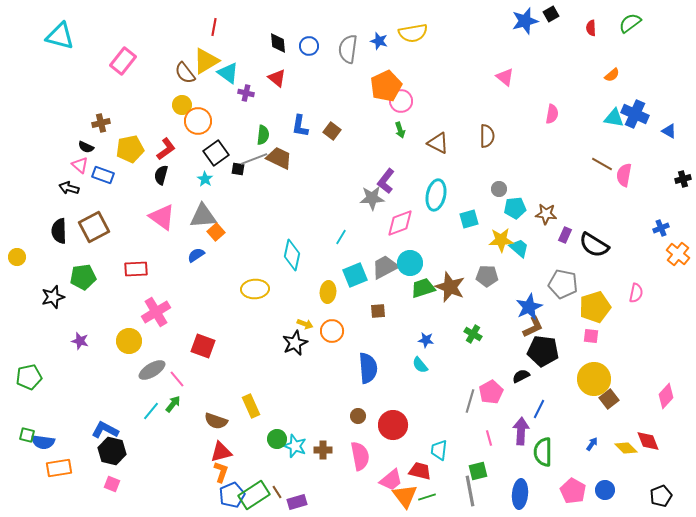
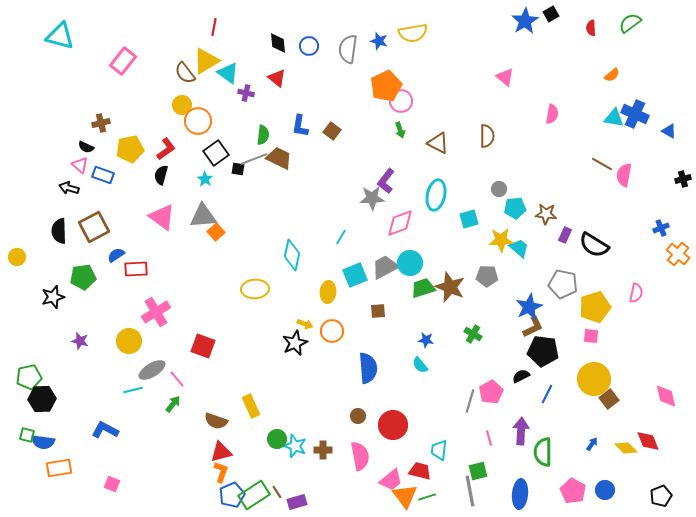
blue star at (525, 21): rotated 16 degrees counterclockwise
blue semicircle at (196, 255): moved 80 px left
pink diamond at (666, 396): rotated 55 degrees counterclockwise
blue line at (539, 409): moved 8 px right, 15 px up
cyan line at (151, 411): moved 18 px left, 21 px up; rotated 36 degrees clockwise
black hexagon at (112, 451): moved 70 px left, 52 px up; rotated 16 degrees counterclockwise
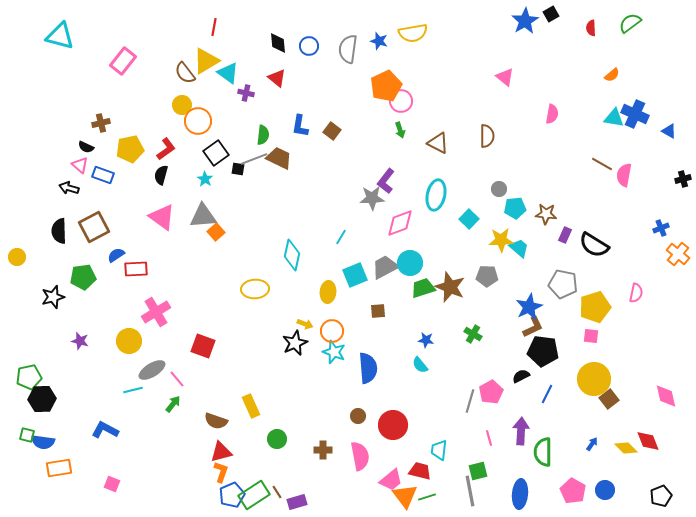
cyan square at (469, 219): rotated 30 degrees counterclockwise
cyan star at (295, 446): moved 39 px right, 94 px up
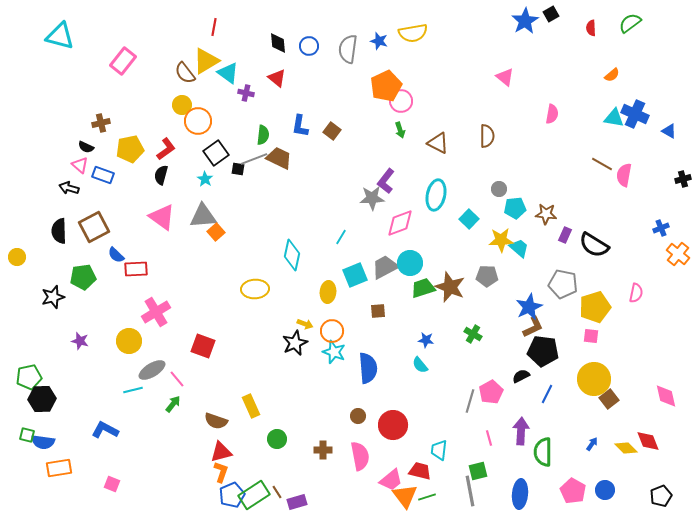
blue semicircle at (116, 255): rotated 102 degrees counterclockwise
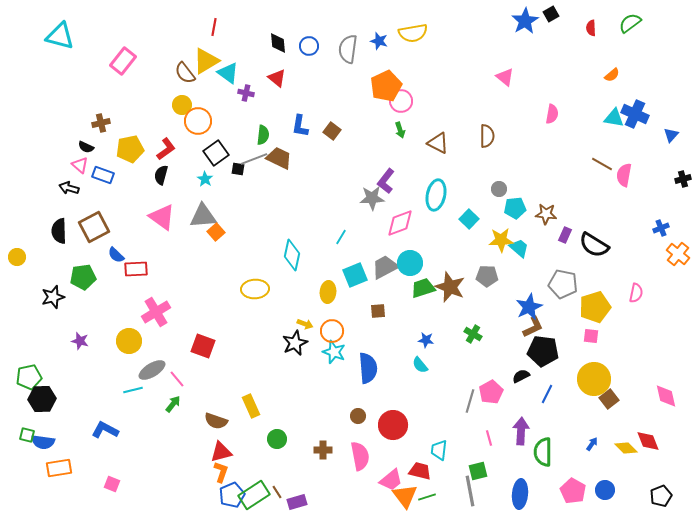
blue triangle at (669, 131): moved 2 px right, 4 px down; rotated 42 degrees clockwise
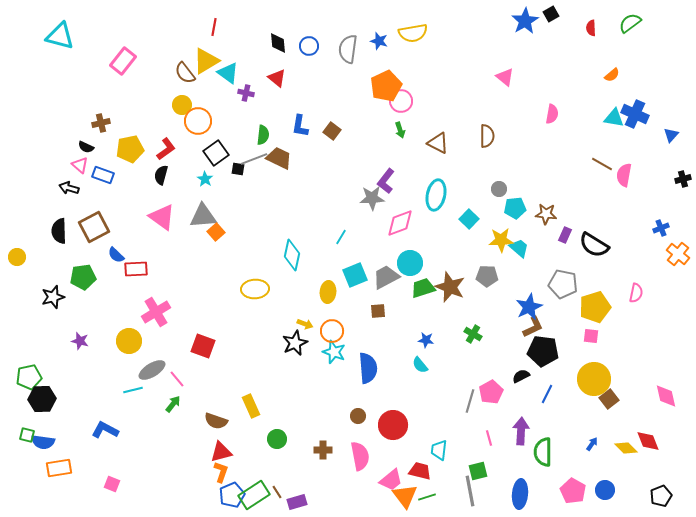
gray trapezoid at (385, 267): moved 1 px right, 10 px down
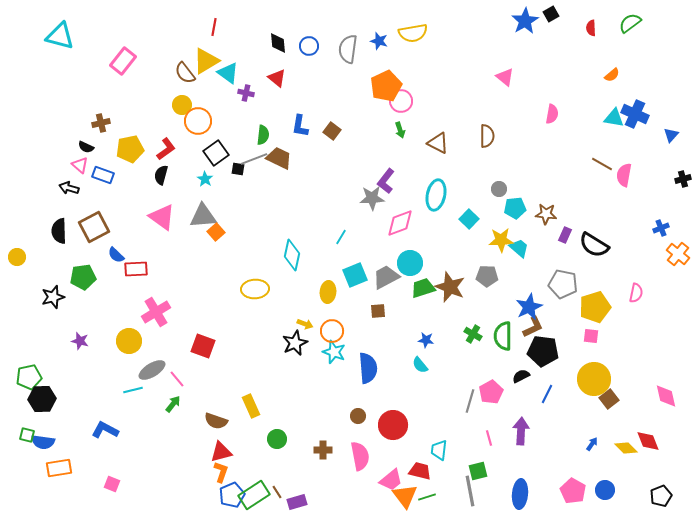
green semicircle at (543, 452): moved 40 px left, 116 px up
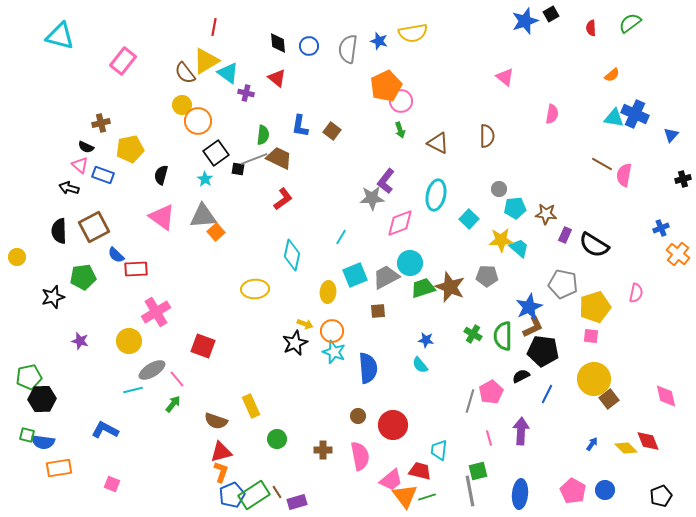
blue star at (525, 21): rotated 12 degrees clockwise
red L-shape at (166, 149): moved 117 px right, 50 px down
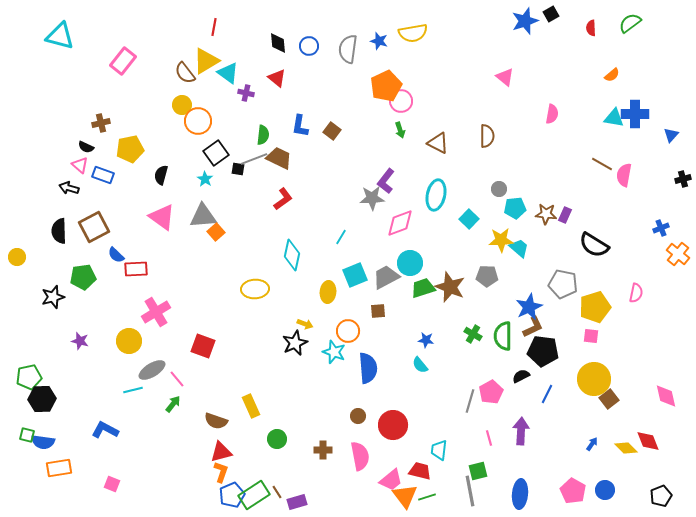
blue cross at (635, 114): rotated 24 degrees counterclockwise
purple rectangle at (565, 235): moved 20 px up
orange circle at (332, 331): moved 16 px right
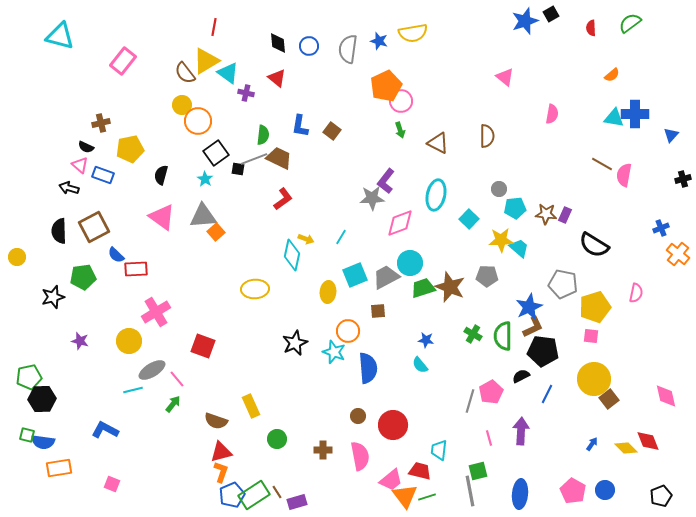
yellow arrow at (305, 324): moved 1 px right, 85 px up
